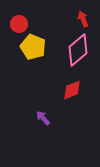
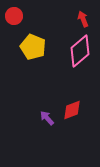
red circle: moved 5 px left, 8 px up
pink diamond: moved 2 px right, 1 px down
red diamond: moved 20 px down
purple arrow: moved 4 px right
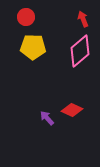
red circle: moved 12 px right, 1 px down
yellow pentagon: rotated 20 degrees counterclockwise
red diamond: rotated 45 degrees clockwise
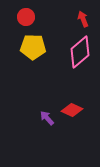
pink diamond: moved 1 px down
